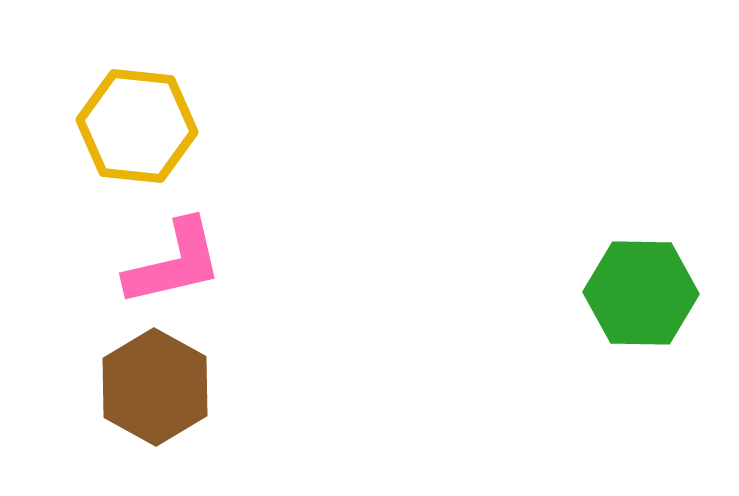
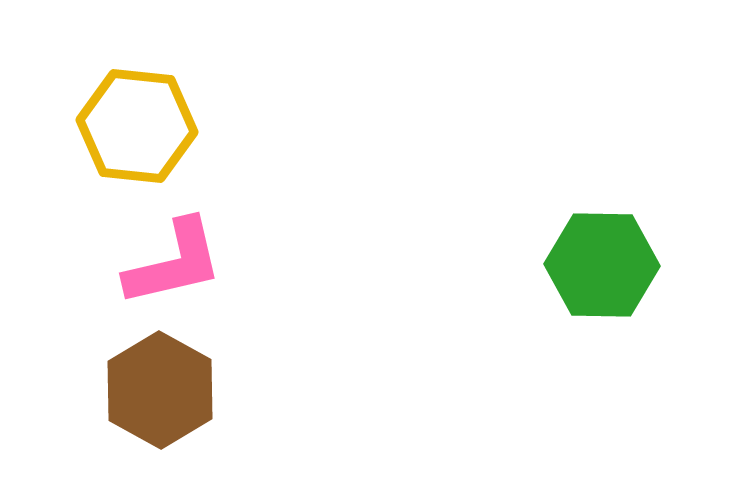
green hexagon: moved 39 px left, 28 px up
brown hexagon: moved 5 px right, 3 px down
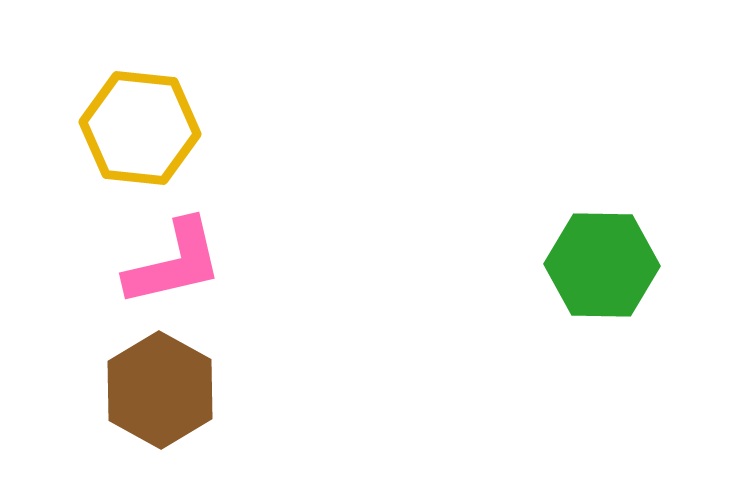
yellow hexagon: moved 3 px right, 2 px down
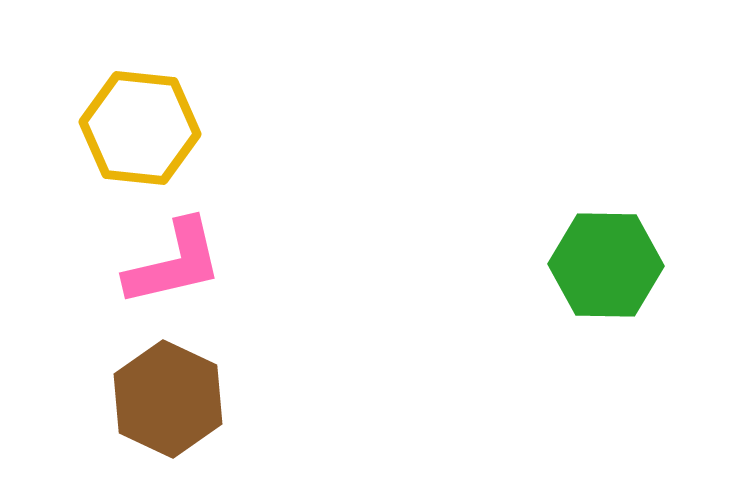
green hexagon: moved 4 px right
brown hexagon: moved 8 px right, 9 px down; rotated 4 degrees counterclockwise
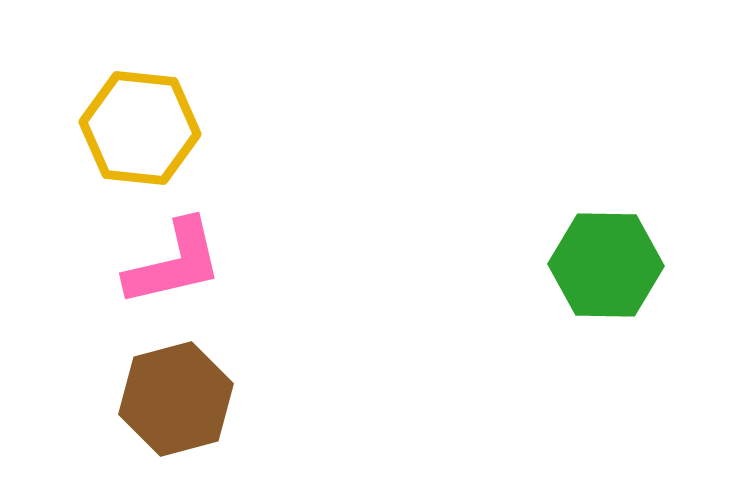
brown hexagon: moved 8 px right; rotated 20 degrees clockwise
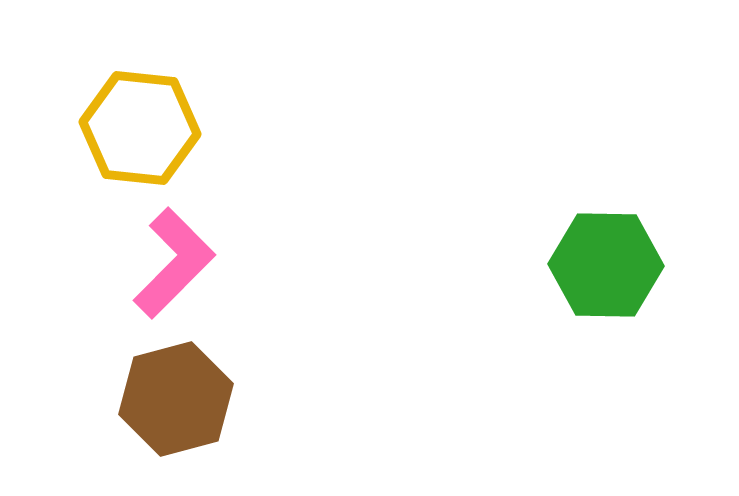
pink L-shape: rotated 32 degrees counterclockwise
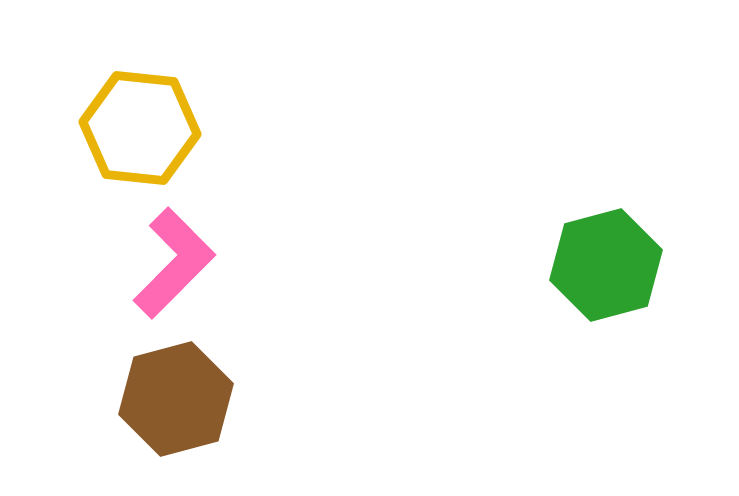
green hexagon: rotated 16 degrees counterclockwise
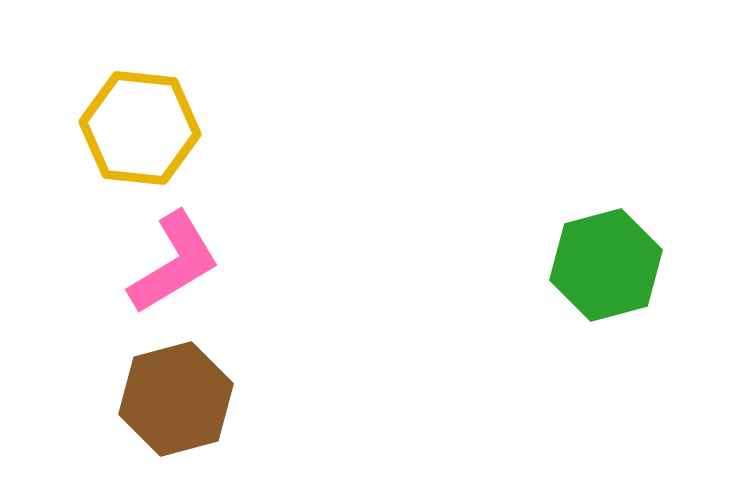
pink L-shape: rotated 14 degrees clockwise
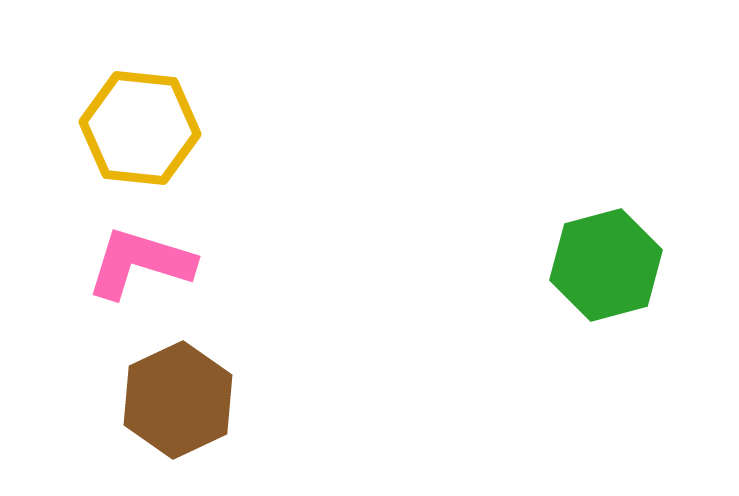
pink L-shape: moved 34 px left; rotated 132 degrees counterclockwise
brown hexagon: moved 2 px right, 1 px down; rotated 10 degrees counterclockwise
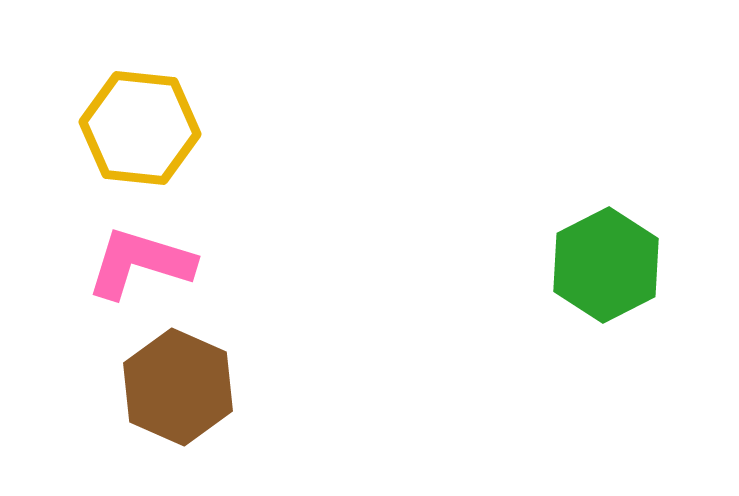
green hexagon: rotated 12 degrees counterclockwise
brown hexagon: moved 13 px up; rotated 11 degrees counterclockwise
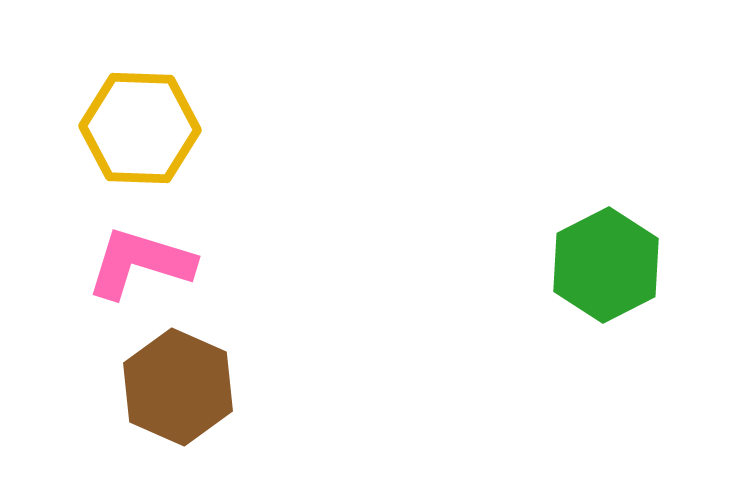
yellow hexagon: rotated 4 degrees counterclockwise
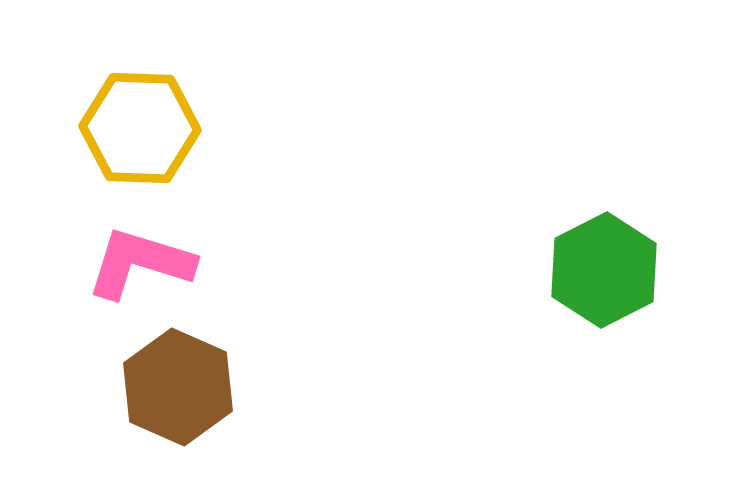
green hexagon: moved 2 px left, 5 px down
